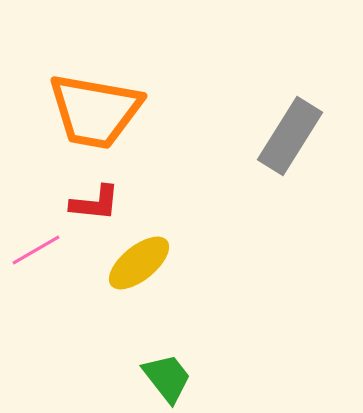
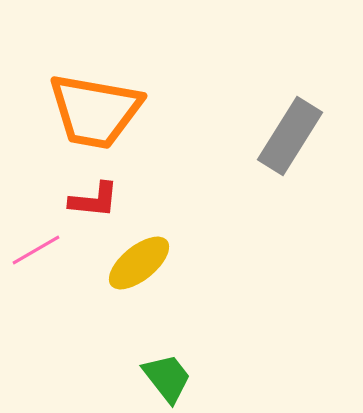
red L-shape: moved 1 px left, 3 px up
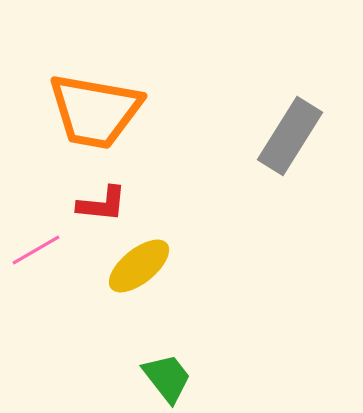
red L-shape: moved 8 px right, 4 px down
yellow ellipse: moved 3 px down
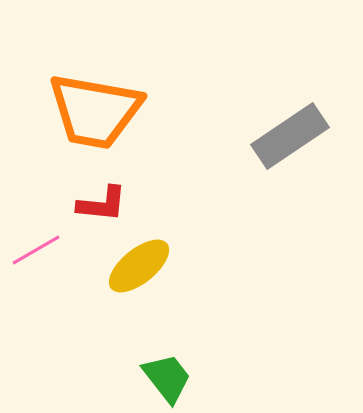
gray rectangle: rotated 24 degrees clockwise
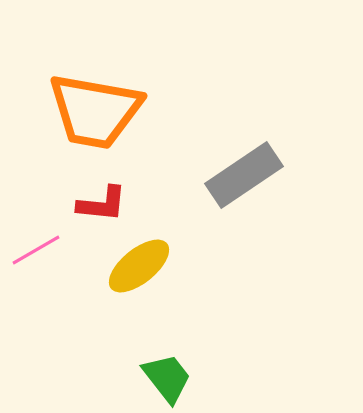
gray rectangle: moved 46 px left, 39 px down
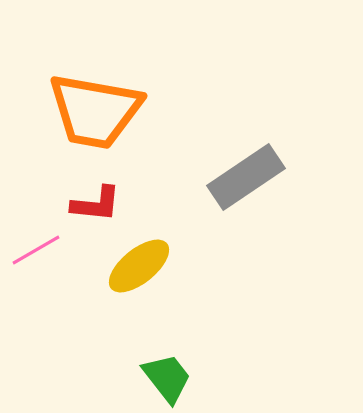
gray rectangle: moved 2 px right, 2 px down
red L-shape: moved 6 px left
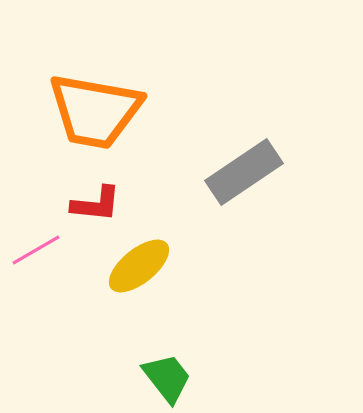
gray rectangle: moved 2 px left, 5 px up
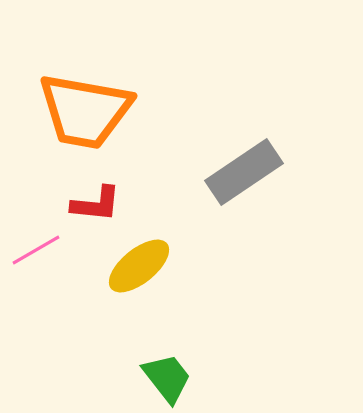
orange trapezoid: moved 10 px left
